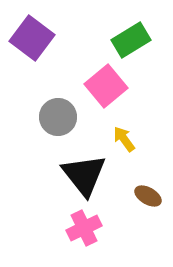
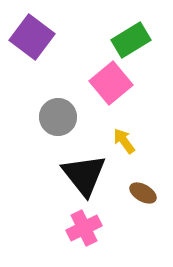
purple square: moved 1 px up
pink square: moved 5 px right, 3 px up
yellow arrow: moved 2 px down
brown ellipse: moved 5 px left, 3 px up
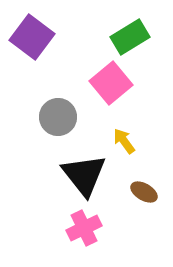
green rectangle: moved 1 px left, 3 px up
brown ellipse: moved 1 px right, 1 px up
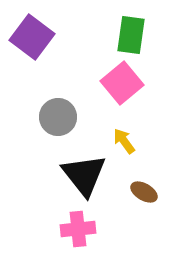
green rectangle: moved 1 px right, 2 px up; rotated 51 degrees counterclockwise
pink square: moved 11 px right
pink cross: moved 6 px left, 1 px down; rotated 20 degrees clockwise
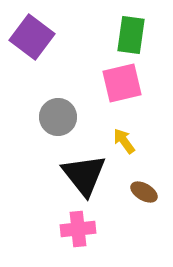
pink square: rotated 27 degrees clockwise
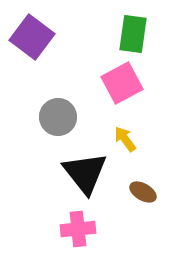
green rectangle: moved 2 px right, 1 px up
pink square: rotated 15 degrees counterclockwise
yellow arrow: moved 1 px right, 2 px up
black triangle: moved 1 px right, 2 px up
brown ellipse: moved 1 px left
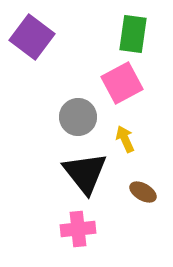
gray circle: moved 20 px right
yellow arrow: rotated 12 degrees clockwise
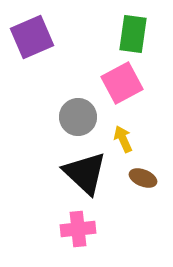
purple square: rotated 30 degrees clockwise
yellow arrow: moved 2 px left
black triangle: rotated 9 degrees counterclockwise
brown ellipse: moved 14 px up; rotated 8 degrees counterclockwise
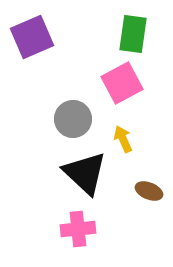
gray circle: moved 5 px left, 2 px down
brown ellipse: moved 6 px right, 13 px down
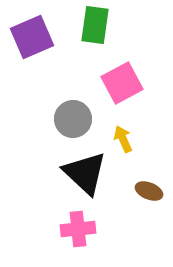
green rectangle: moved 38 px left, 9 px up
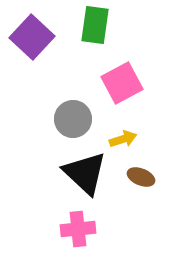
purple square: rotated 24 degrees counterclockwise
yellow arrow: rotated 96 degrees clockwise
brown ellipse: moved 8 px left, 14 px up
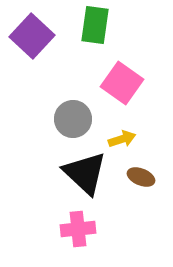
purple square: moved 1 px up
pink square: rotated 27 degrees counterclockwise
yellow arrow: moved 1 px left
